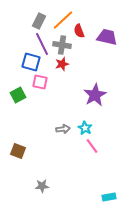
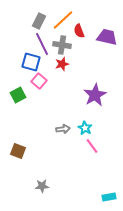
pink square: moved 1 px left, 1 px up; rotated 28 degrees clockwise
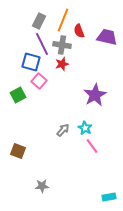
orange line: rotated 25 degrees counterclockwise
gray arrow: moved 1 px down; rotated 40 degrees counterclockwise
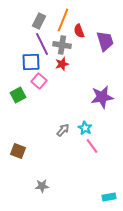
purple trapezoid: moved 2 px left, 4 px down; rotated 60 degrees clockwise
blue square: rotated 18 degrees counterclockwise
purple star: moved 7 px right, 2 px down; rotated 20 degrees clockwise
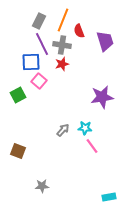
cyan star: rotated 24 degrees counterclockwise
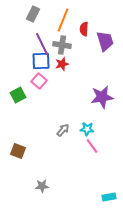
gray rectangle: moved 6 px left, 7 px up
red semicircle: moved 5 px right, 2 px up; rotated 24 degrees clockwise
blue square: moved 10 px right, 1 px up
cyan star: moved 2 px right, 1 px down
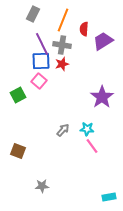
purple trapezoid: moved 2 px left; rotated 105 degrees counterclockwise
purple star: rotated 25 degrees counterclockwise
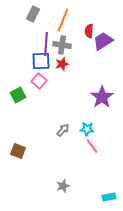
red semicircle: moved 5 px right, 2 px down
purple line: moved 4 px right; rotated 30 degrees clockwise
gray star: moved 21 px right; rotated 16 degrees counterclockwise
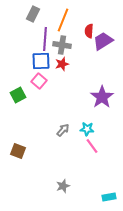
purple line: moved 1 px left, 5 px up
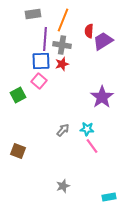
gray rectangle: rotated 56 degrees clockwise
